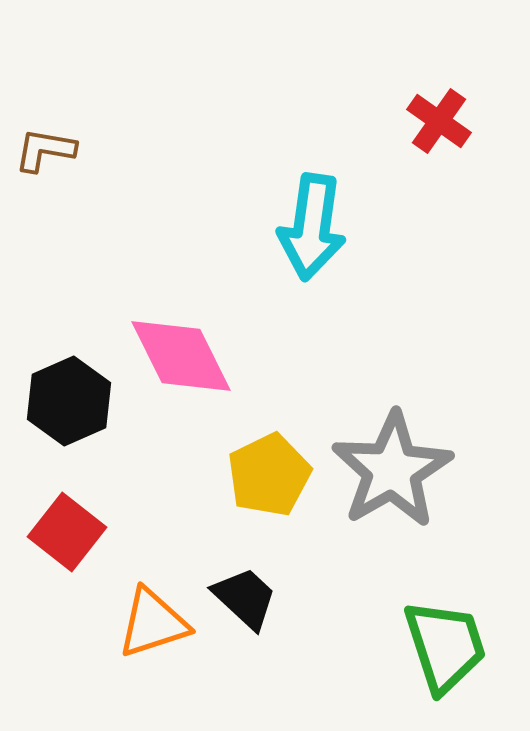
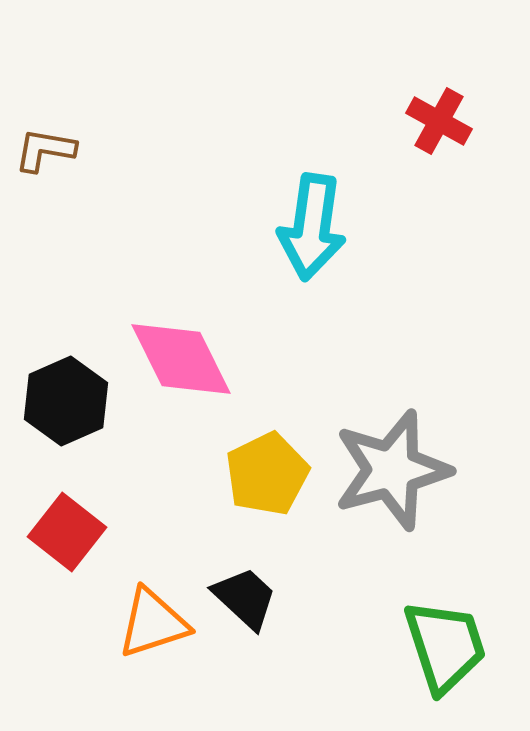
red cross: rotated 6 degrees counterclockwise
pink diamond: moved 3 px down
black hexagon: moved 3 px left
gray star: rotated 15 degrees clockwise
yellow pentagon: moved 2 px left, 1 px up
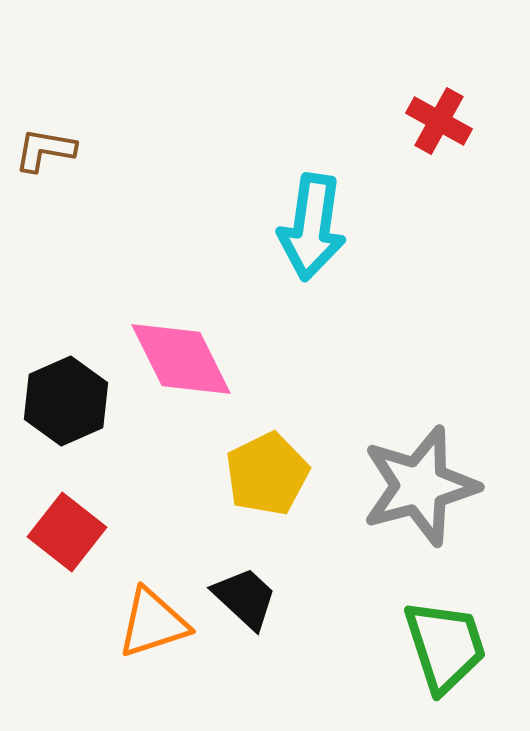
gray star: moved 28 px right, 16 px down
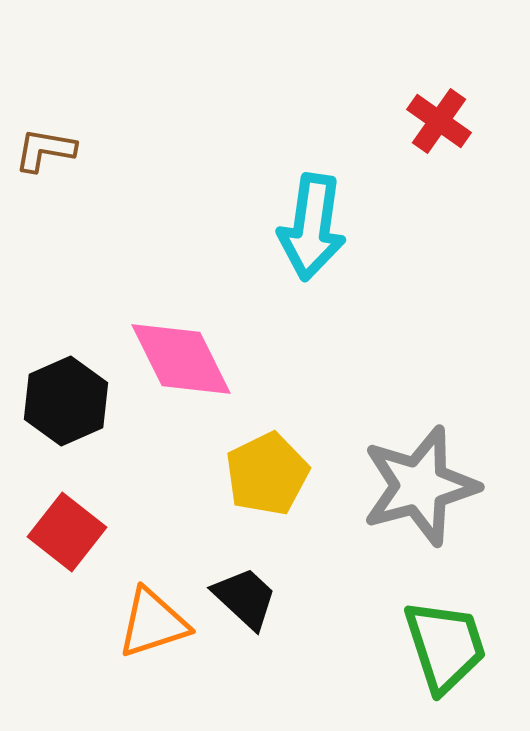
red cross: rotated 6 degrees clockwise
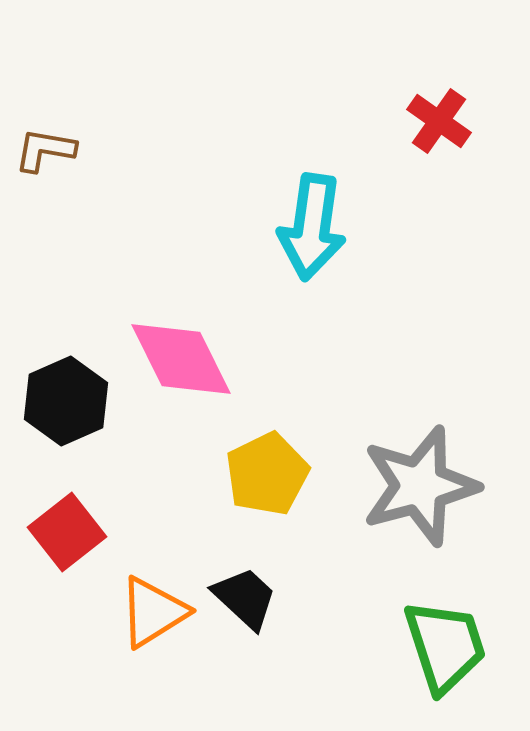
red square: rotated 14 degrees clockwise
orange triangle: moved 11 px up; rotated 14 degrees counterclockwise
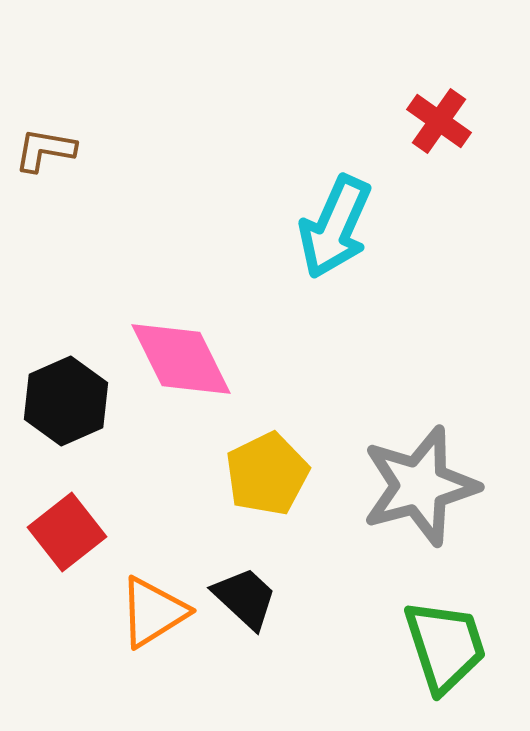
cyan arrow: moved 23 px right; rotated 16 degrees clockwise
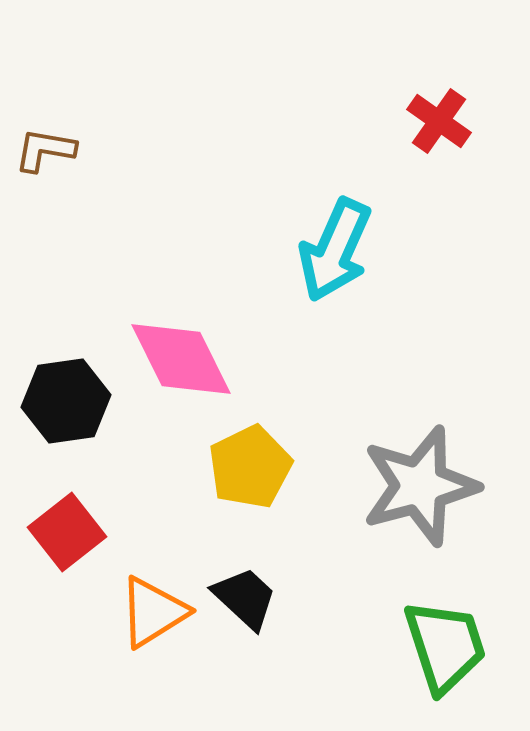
cyan arrow: moved 23 px down
black hexagon: rotated 16 degrees clockwise
yellow pentagon: moved 17 px left, 7 px up
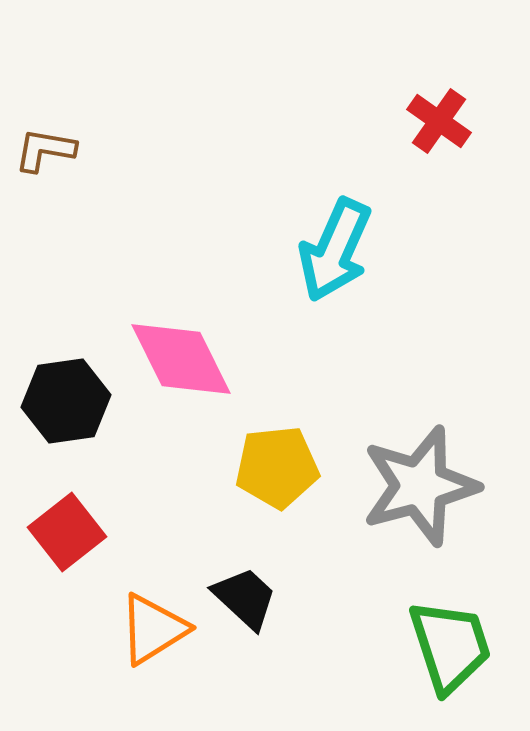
yellow pentagon: moved 27 px right; rotated 20 degrees clockwise
orange triangle: moved 17 px down
green trapezoid: moved 5 px right
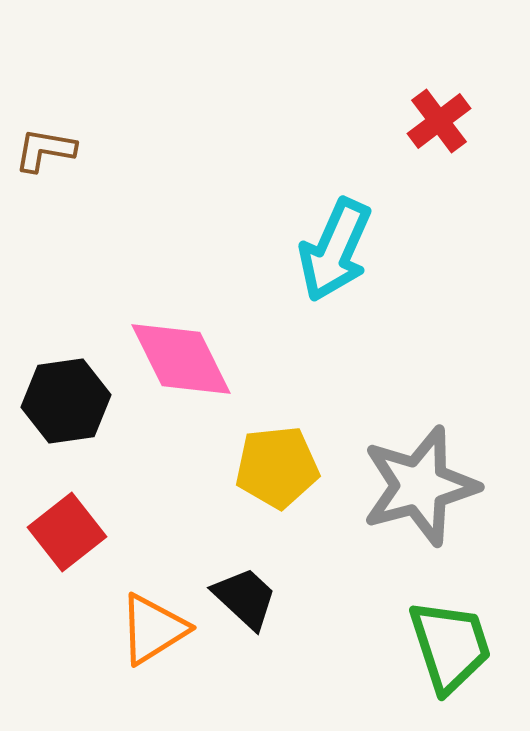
red cross: rotated 18 degrees clockwise
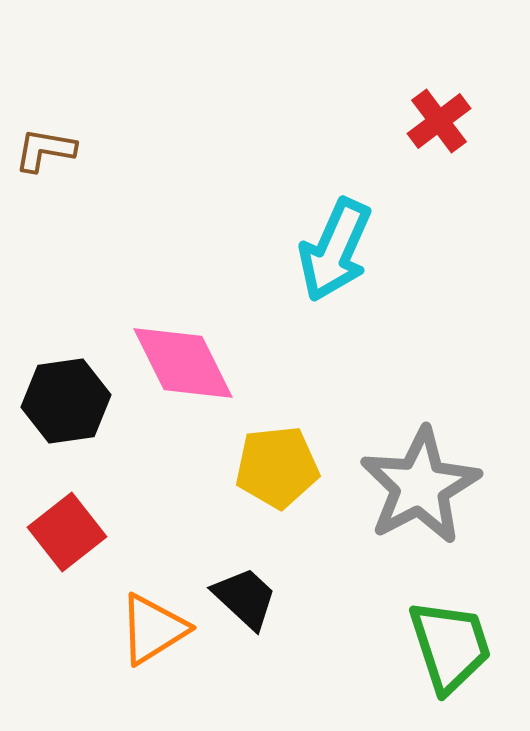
pink diamond: moved 2 px right, 4 px down
gray star: rotated 13 degrees counterclockwise
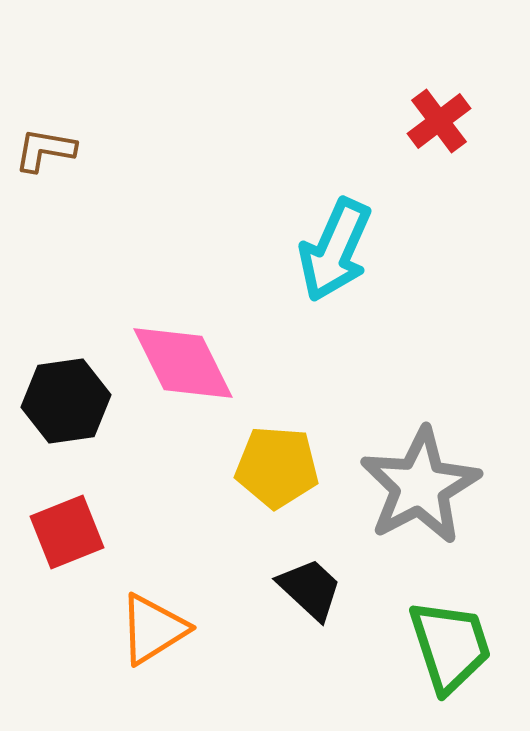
yellow pentagon: rotated 10 degrees clockwise
red square: rotated 16 degrees clockwise
black trapezoid: moved 65 px right, 9 px up
